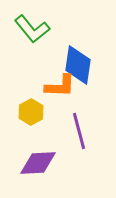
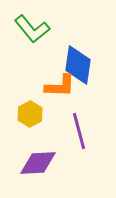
yellow hexagon: moved 1 px left, 2 px down
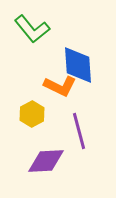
blue diamond: rotated 12 degrees counterclockwise
orange L-shape: rotated 24 degrees clockwise
yellow hexagon: moved 2 px right
purple diamond: moved 8 px right, 2 px up
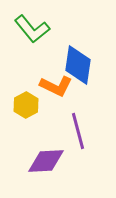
blue diamond: rotated 12 degrees clockwise
orange L-shape: moved 4 px left
yellow hexagon: moved 6 px left, 9 px up
purple line: moved 1 px left
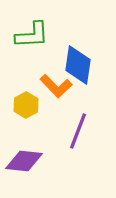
green L-shape: moved 6 px down; rotated 54 degrees counterclockwise
orange L-shape: rotated 20 degrees clockwise
purple line: rotated 36 degrees clockwise
purple diamond: moved 22 px left; rotated 9 degrees clockwise
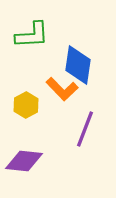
orange L-shape: moved 6 px right, 3 px down
purple line: moved 7 px right, 2 px up
